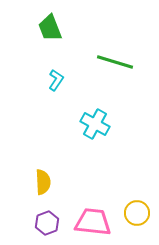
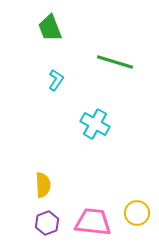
yellow semicircle: moved 3 px down
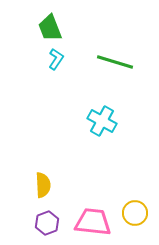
cyan L-shape: moved 21 px up
cyan cross: moved 7 px right, 3 px up
yellow circle: moved 2 px left
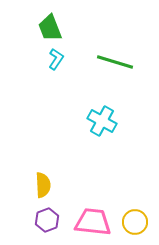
yellow circle: moved 9 px down
purple hexagon: moved 3 px up
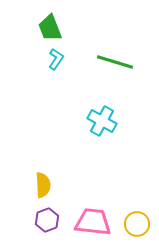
yellow circle: moved 2 px right, 2 px down
